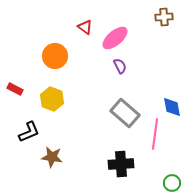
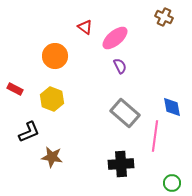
brown cross: rotated 30 degrees clockwise
pink line: moved 2 px down
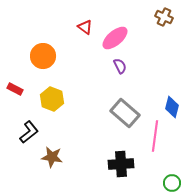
orange circle: moved 12 px left
blue diamond: rotated 25 degrees clockwise
black L-shape: rotated 15 degrees counterclockwise
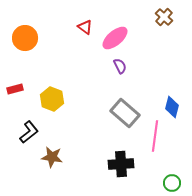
brown cross: rotated 18 degrees clockwise
orange circle: moved 18 px left, 18 px up
red rectangle: rotated 42 degrees counterclockwise
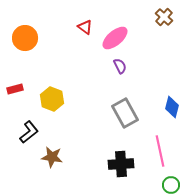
gray rectangle: rotated 20 degrees clockwise
pink line: moved 5 px right, 15 px down; rotated 20 degrees counterclockwise
green circle: moved 1 px left, 2 px down
